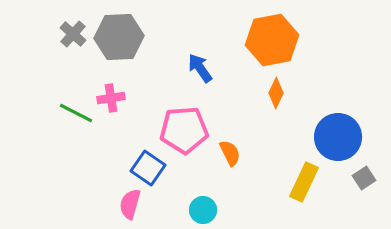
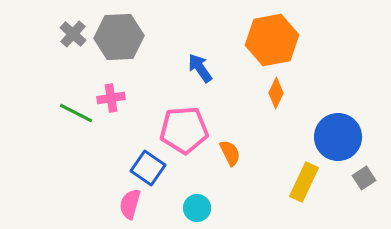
cyan circle: moved 6 px left, 2 px up
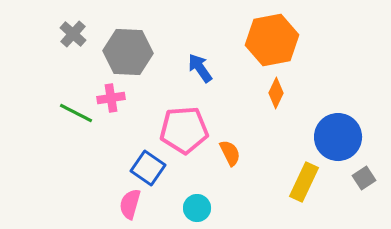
gray hexagon: moved 9 px right, 15 px down; rotated 6 degrees clockwise
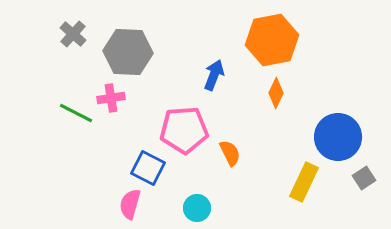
blue arrow: moved 14 px right, 7 px down; rotated 56 degrees clockwise
blue square: rotated 8 degrees counterclockwise
